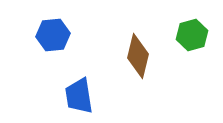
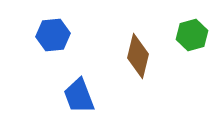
blue trapezoid: rotated 12 degrees counterclockwise
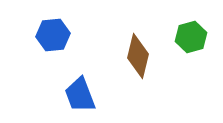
green hexagon: moved 1 px left, 2 px down
blue trapezoid: moved 1 px right, 1 px up
